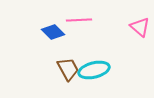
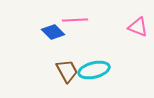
pink line: moved 4 px left
pink triangle: moved 2 px left; rotated 20 degrees counterclockwise
brown trapezoid: moved 1 px left, 2 px down
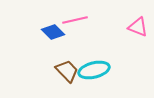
pink line: rotated 10 degrees counterclockwise
brown trapezoid: rotated 15 degrees counterclockwise
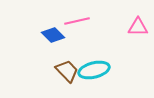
pink line: moved 2 px right, 1 px down
pink triangle: rotated 20 degrees counterclockwise
blue diamond: moved 3 px down
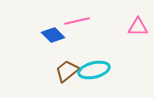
brown trapezoid: rotated 85 degrees counterclockwise
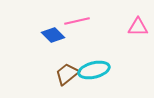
brown trapezoid: moved 3 px down
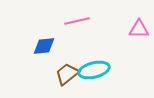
pink triangle: moved 1 px right, 2 px down
blue diamond: moved 9 px left, 11 px down; rotated 50 degrees counterclockwise
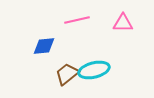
pink line: moved 1 px up
pink triangle: moved 16 px left, 6 px up
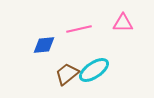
pink line: moved 2 px right, 9 px down
blue diamond: moved 1 px up
cyan ellipse: rotated 20 degrees counterclockwise
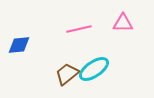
blue diamond: moved 25 px left
cyan ellipse: moved 1 px up
